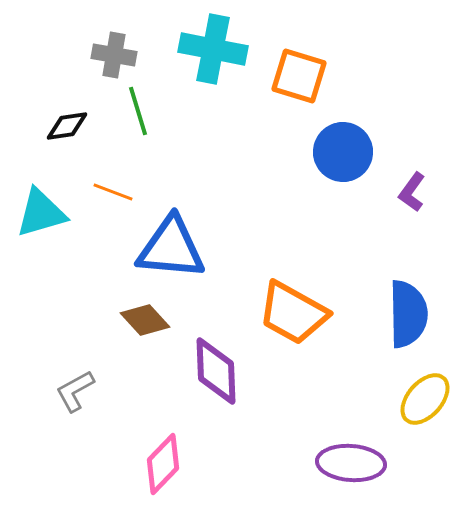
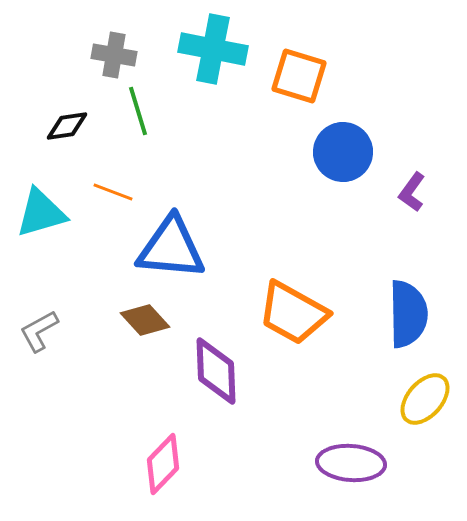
gray L-shape: moved 36 px left, 60 px up
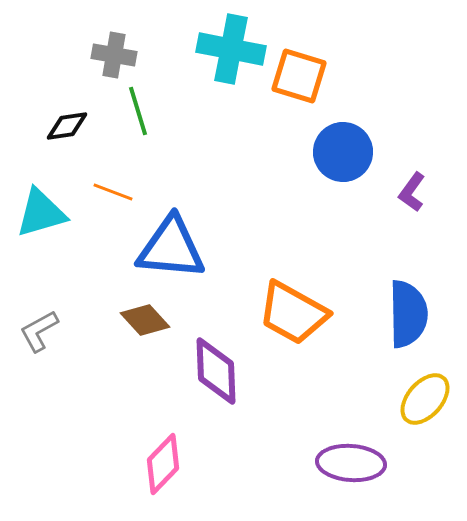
cyan cross: moved 18 px right
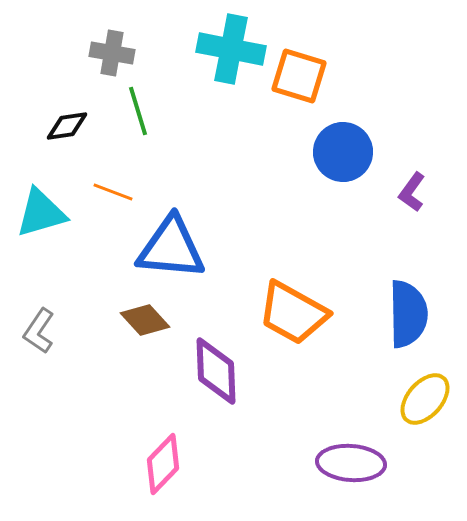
gray cross: moved 2 px left, 2 px up
gray L-shape: rotated 27 degrees counterclockwise
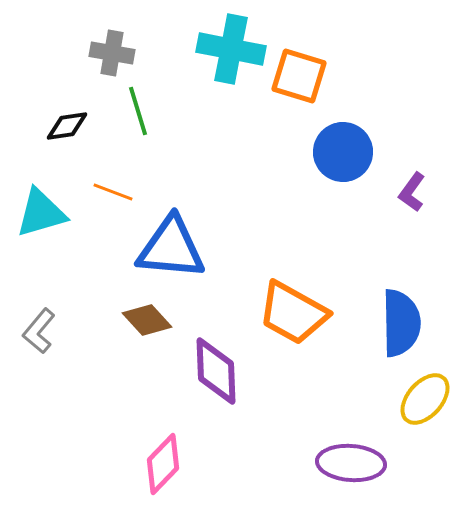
blue semicircle: moved 7 px left, 9 px down
brown diamond: moved 2 px right
gray L-shape: rotated 6 degrees clockwise
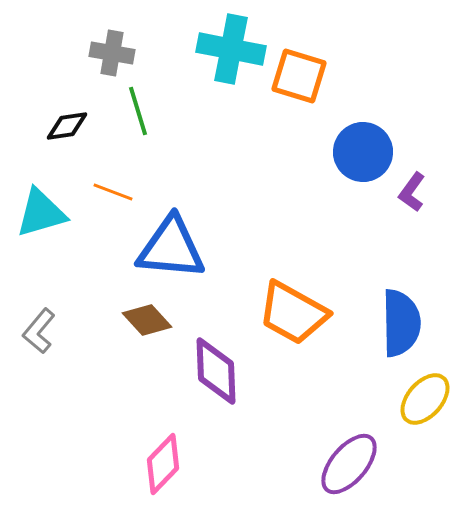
blue circle: moved 20 px right
purple ellipse: moved 2 px left, 1 px down; rotated 54 degrees counterclockwise
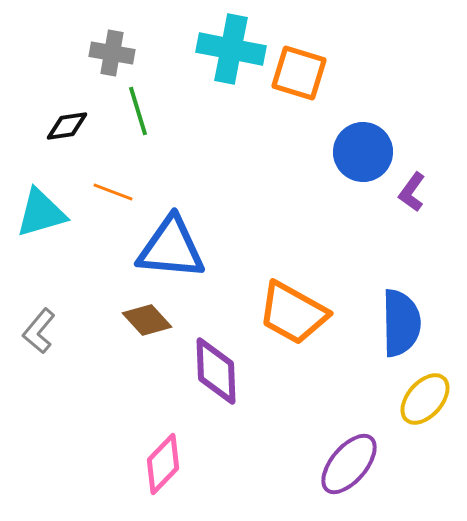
orange square: moved 3 px up
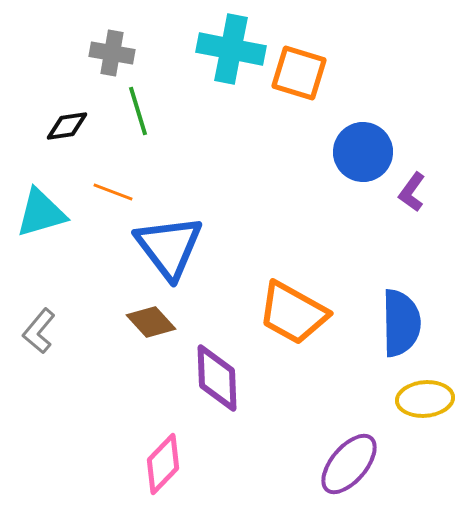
blue triangle: moved 2 px left, 1 px up; rotated 48 degrees clockwise
brown diamond: moved 4 px right, 2 px down
purple diamond: moved 1 px right, 7 px down
yellow ellipse: rotated 44 degrees clockwise
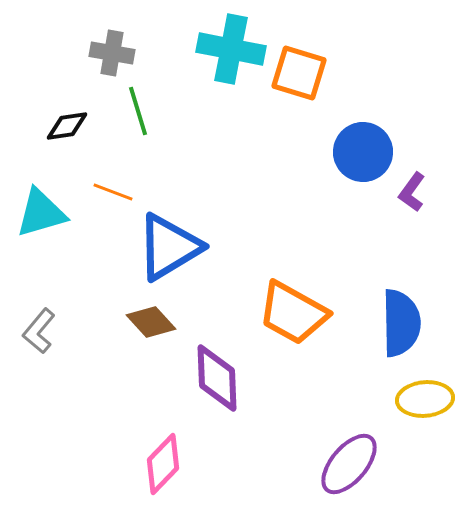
blue triangle: rotated 36 degrees clockwise
